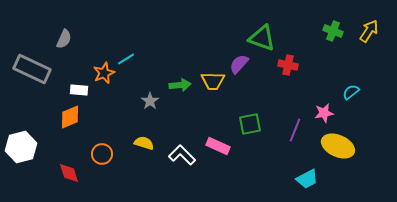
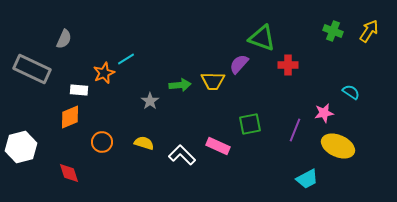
red cross: rotated 12 degrees counterclockwise
cyan semicircle: rotated 72 degrees clockwise
orange circle: moved 12 px up
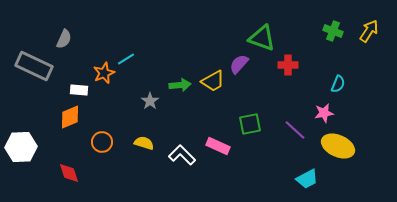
gray rectangle: moved 2 px right, 3 px up
yellow trapezoid: rotated 30 degrees counterclockwise
cyan semicircle: moved 13 px left, 8 px up; rotated 78 degrees clockwise
purple line: rotated 70 degrees counterclockwise
white hexagon: rotated 12 degrees clockwise
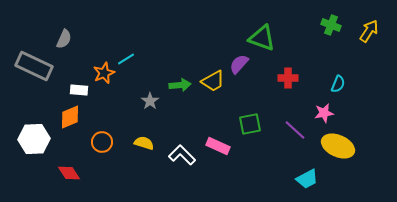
green cross: moved 2 px left, 6 px up
red cross: moved 13 px down
white hexagon: moved 13 px right, 8 px up
red diamond: rotated 15 degrees counterclockwise
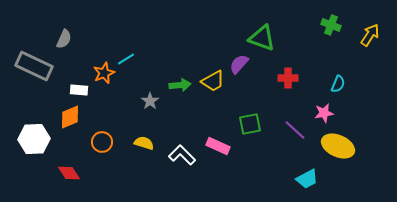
yellow arrow: moved 1 px right, 4 px down
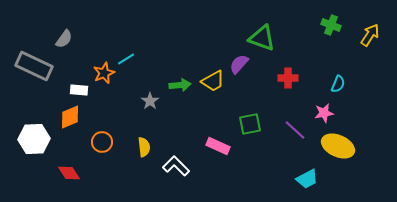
gray semicircle: rotated 12 degrees clockwise
yellow semicircle: moved 4 px down; rotated 66 degrees clockwise
white L-shape: moved 6 px left, 11 px down
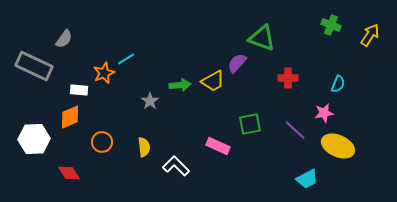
purple semicircle: moved 2 px left, 1 px up
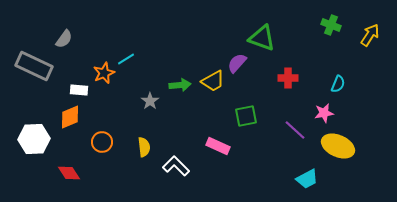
green square: moved 4 px left, 8 px up
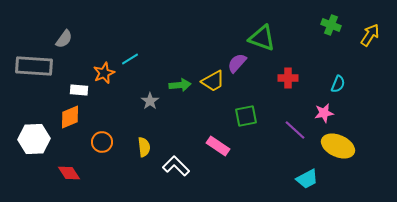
cyan line: moved 4 px right
gray rectangle: rotated 21 degrees counterclockwise
pink rectangle: rotated 10 degrees clockwise
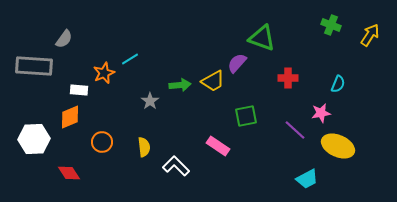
pink star: moved 3 px left
